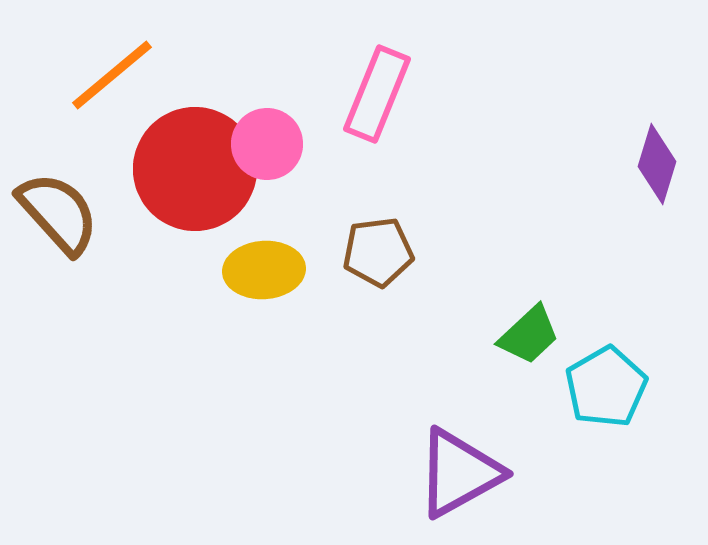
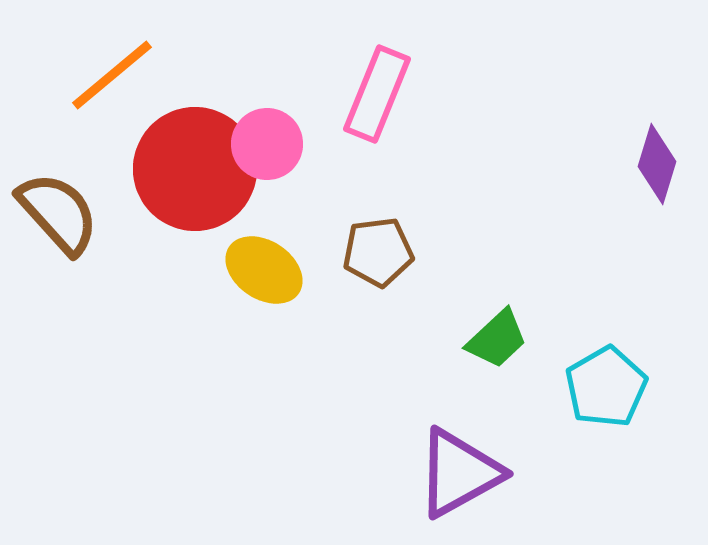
yellow ellipse: rotated 38 degrees clockwise
green trapezoid: moved 32 px left, 4 px down
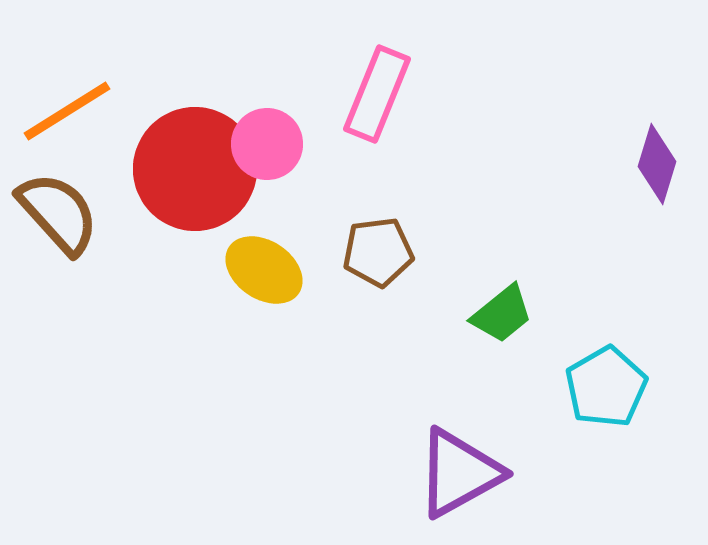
orange line: moved 45 px left, 36 px down; rotated 8 degrees clockwise
green trapezoid: moved 5 px right, 25 px up; rotated 4 degrees clockwise
